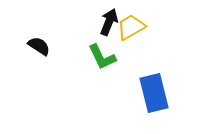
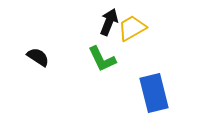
yellow trapezoid: moved 1 px right, 1 px down
black semicircle: moved 1 px left, 11 px down
green L-shape: moved 2 px down
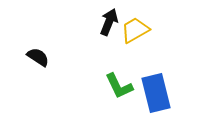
yellow trapezoid: moved 3 px right, 2 px down
green L-shape: moved 17 px right, 27 px down
blue rectangle: moved 2 px right
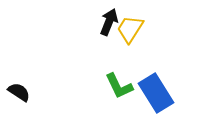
yellow trapezoid: moved 5 px left, 1 px up; rotated 28 degrees counterclockwise
black semicircle: moved 19 px left, 35 px down
blue rectangle: rotated 18 degrees counterclockwise
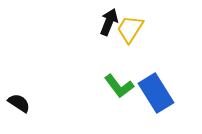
green L-shape: rotated 12 degrees counterclockwise
black semicircle: moved 11 px down
